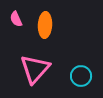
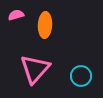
pink semicircle: moved 4 px up; rotated 98 degrees clockwise
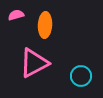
pink triangle: moved 1 px left, 6 px up; rotated 20 degrees clockwise
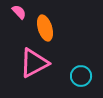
pink semicircle: moved 3 px right, 3 px up; rotated 63 degrees clockwise
orange ellipse: moved 3 px down; rotated 20 degrees counterclockwise
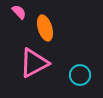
cyan circle: moved 1 px left, 1 px up
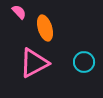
cyan circle: moved 4 px right, 13 px up
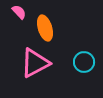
pink triangle: moved 1 px right
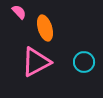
pink triangle: moved 1 px right, 1 px up
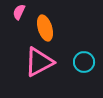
pink semicircle: rotated 112 degrees counterclockwise
pink triangle: moved 3 px right
